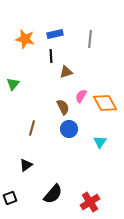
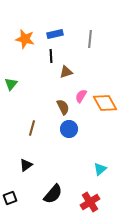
green triangle: moved 2 px left
cyan triangle: moved 27 px down; rotated 16 degrees clockwise
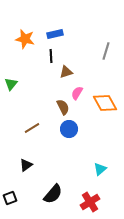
gray line: moved 16 px right, 12 px down; rotated 12 degrees clockwise
pink semicircle: moved 4 px left, 3 px up
brown line: rotated 42 degrees clockwise
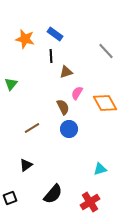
blue rectangle: rotated 49 degrees clockwise
gray line: rotated 60 degrees counterclockwise
cyan triangle: rotated 24 degrees clockwise
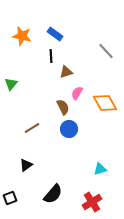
orange star: moved 3 px left, 3 px up
red cross: moved 2 px right
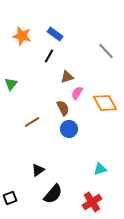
black line: moved 2 px left; rotated 32 degrees clockwise
brown triangle: moved 1 px right, 5 px down
brown semicircle: moved 1 px down
brown line: moved 6 px up
black triangle: moved 12 px right, 5 px down
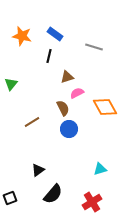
gray line: moved 12 px left, 4 px up; rotated 30 degrees counterclockwise
black line: rotated 16 degrees counterclockwise
pink semicircle: rotated 32 degrees clockwise
orange diamond: moved 4 px down
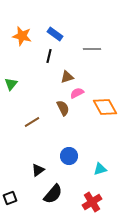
gray line: moved 2 px left, 2 px down; rotated 18 degrees counterclockwise
blue circle: moved 27 px down
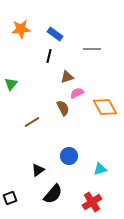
orange star: moved 1 px left, 7 px up; rotated 18 degrees counterclockwise
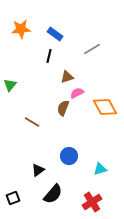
gray line: rotated 30 degrees counterclockwise
green triangle: moved 1 px left, 1 px down
brown semicircle: rotated 133 degrees counterclockwise
brown line: rotated 63 degrees clockwise
black square: moved 3 px right
